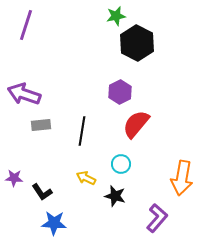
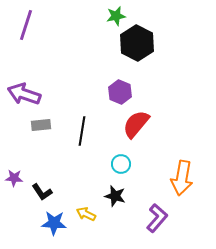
purple hexagon: rotated 10 degrees counterclockwise
yellow arrow: moved 36 px down
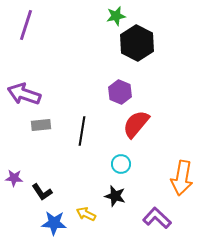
purple L-shape: rotated 88 degrees counterclockwise
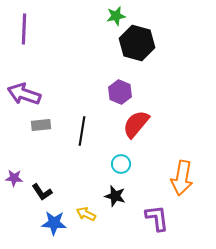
purple line: moved 2 px left, 4 px down; rotated 16 degrees counterclockwise
black hexagon: rotated 12 degrees counterclockwise
purple L-shape: rotated 40 degrees clockwise
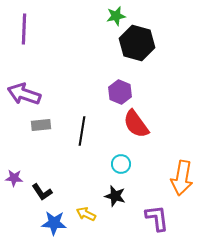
red semicircle: rotated 76 degrees counterclockwise
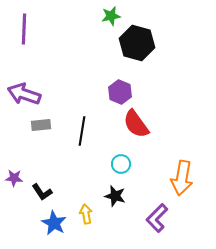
green star: moved 5 px left
yellow arrow: rotated 54 degrees clockwise
purple L-shape: rotated 128 degrees counterclockwise
blue star: rotated 25 degrees clockwise
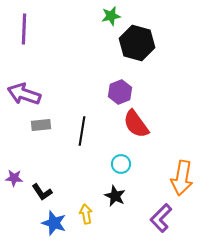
purple hexagon: rotated 15 degrees clockwise
black star: rotated 10 degrees clockwise
purple L-shape: moved 4 px right
blue star: rotated 10 degrees counterclockwise
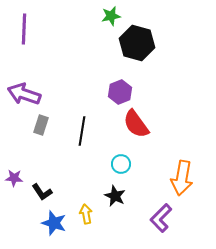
gray rectangle: rotated 66 degrees counterclockwise
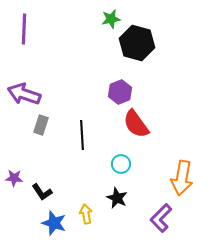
green star: moved 3 px down
black line: moved 4 px down; rotated 12 degrees counterclockwise
black star: moved 2 px right, 2 px down
